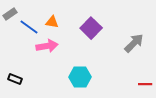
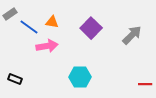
gray arrow: moved 2 px left, 8 px up
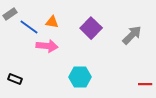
pink arrow: rotated 15 degrees clockwise
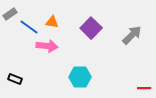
red line: moved 1 px left, 4 px down
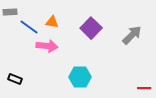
gray rectangle: moved 2 px up; rotated 32 degrees clockwise
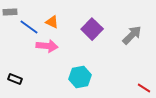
orange triangle: rotated 16 degrees clockwise
purple square: moved 1 px right, 1 px down
cyan hexagon: rotated 10 degrees counterclockwise
red line: rotated 32 degrees clockwise
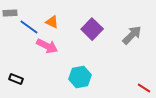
gray rectangle: moved 1 px down
pink arrow: rotated 20 degrees clockwise
black rectangle: moved 1 px right
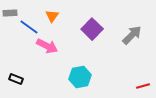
orange triangle: moved 6 px up; rotated 40 degrees clockwise
red line: moved 1 px left, 2 px up; rotated 48 degrees counterclockwise
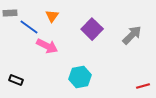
black rectangle: moved 1 px down
